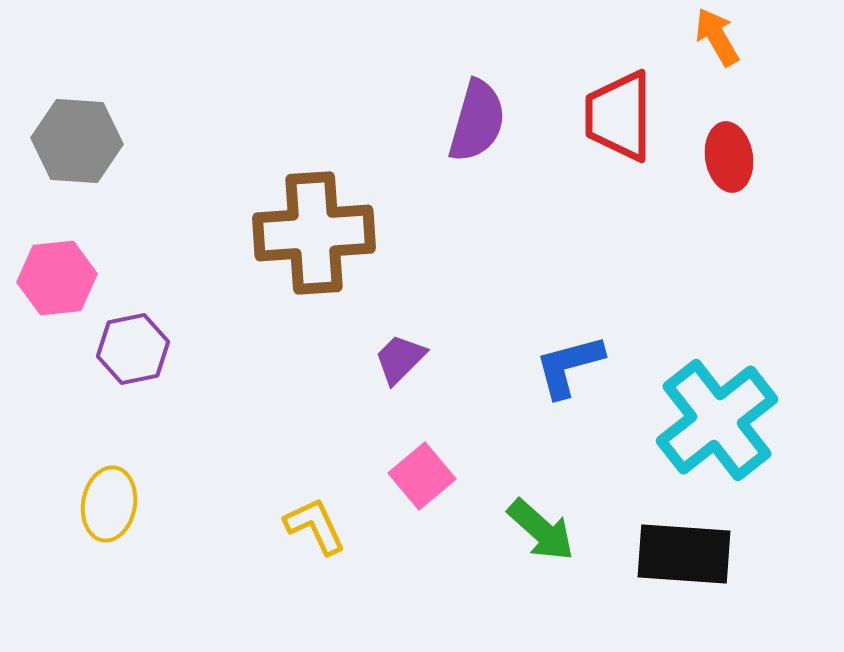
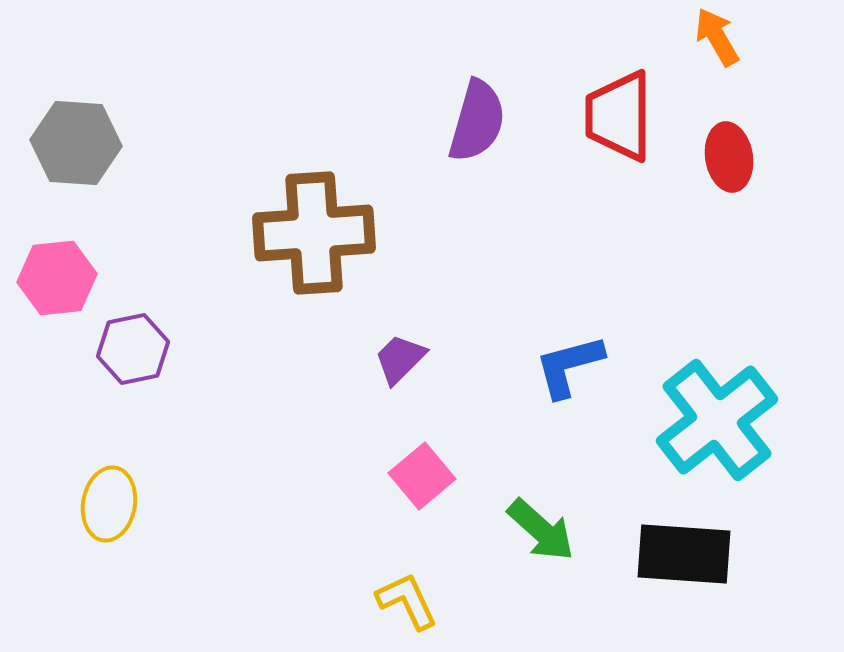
gray hexagon: moved 1 px left, 2 px down
yellow L-shape: moved 92 px right, 75 px down
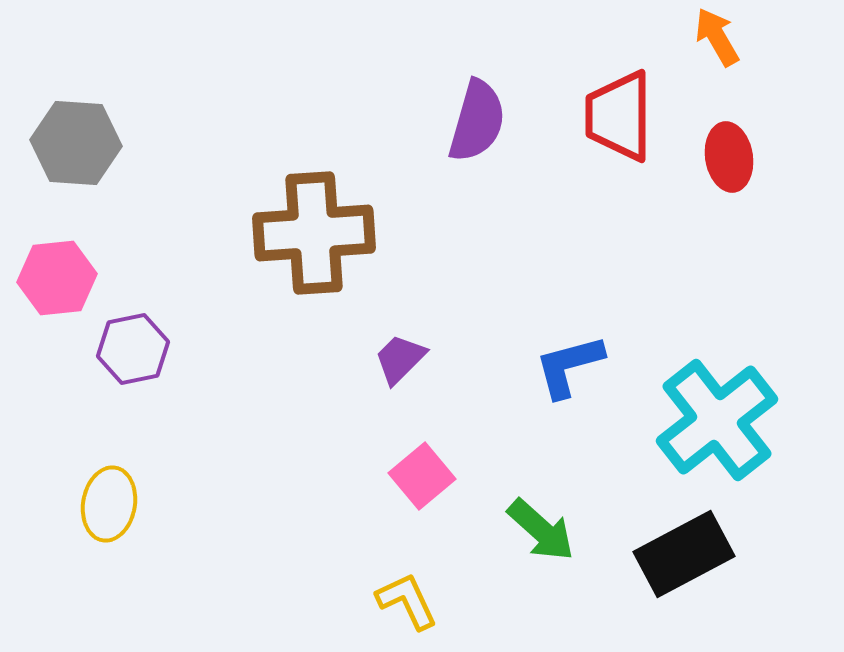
black rectangle: rotated 32 degrees counterclockwise
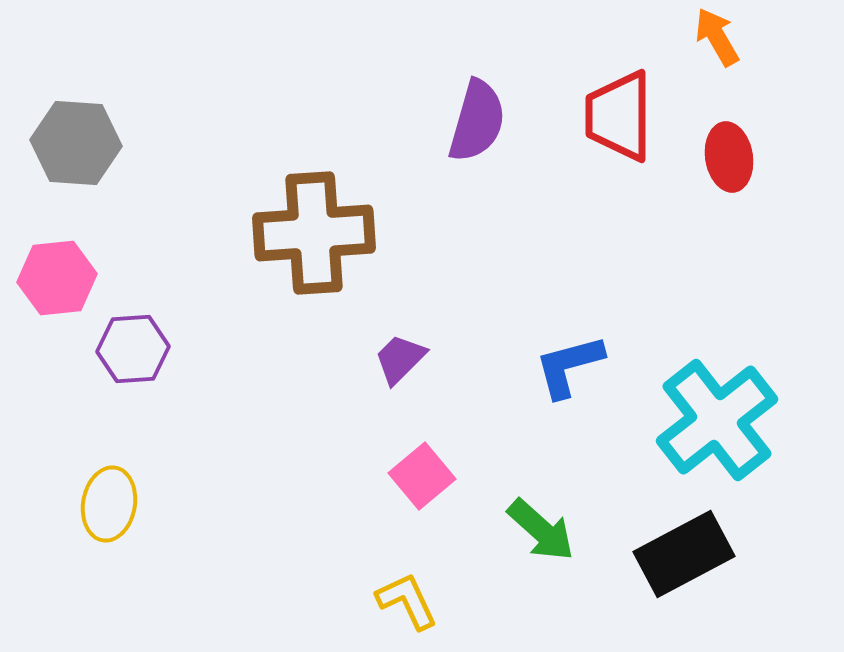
purple hexagon: rotated 8 degrees clockwise
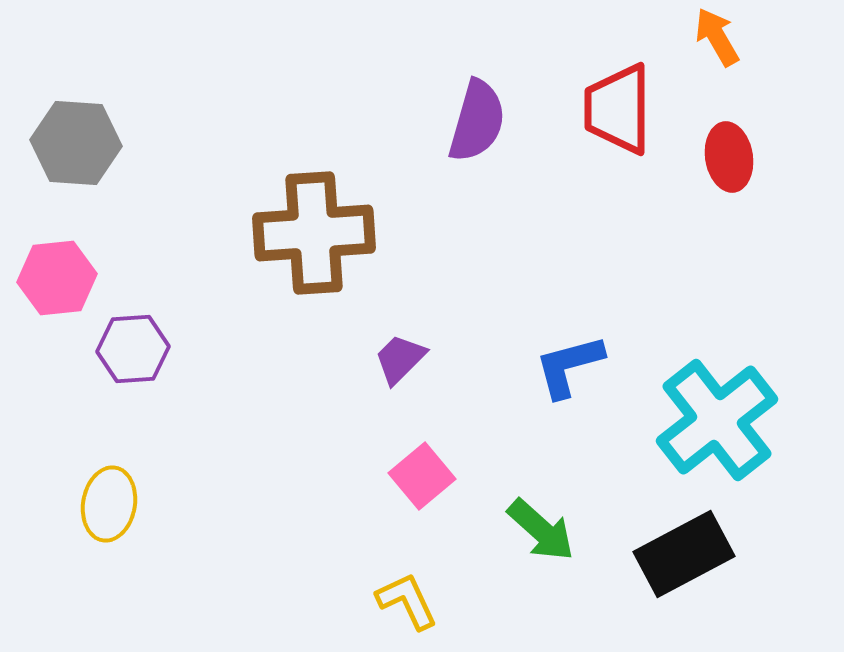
red trapezoid: moved 1 px left, 7 px up
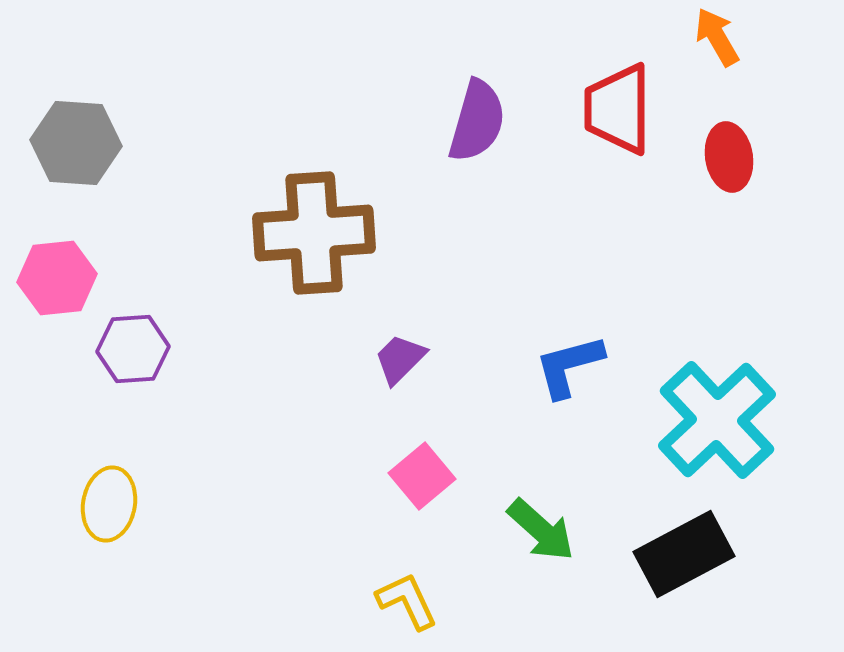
cyan cross: rotated 5 degrees counterclockwise
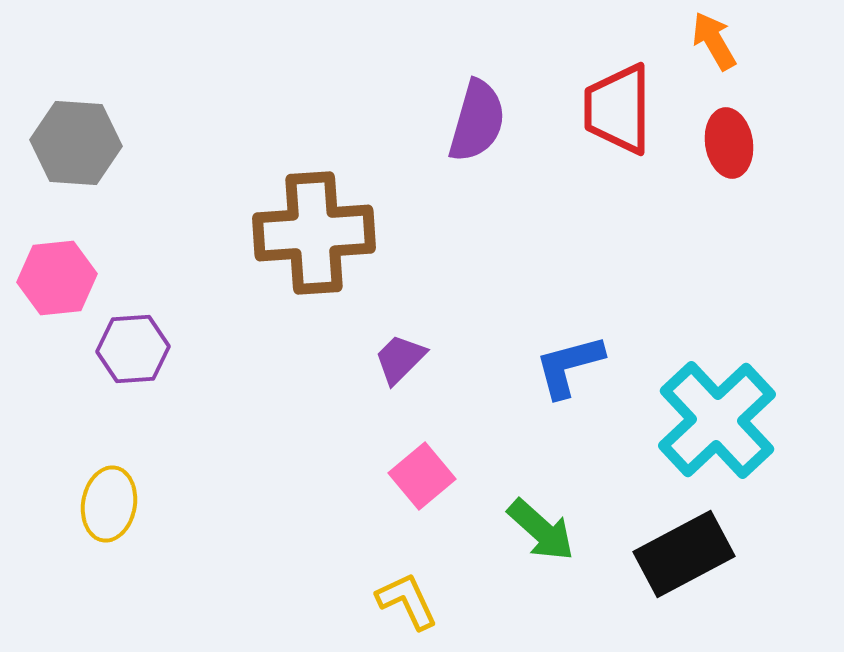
orange arrow: moved 3 px left, 4 px down
red ellipse: moved 14 px up
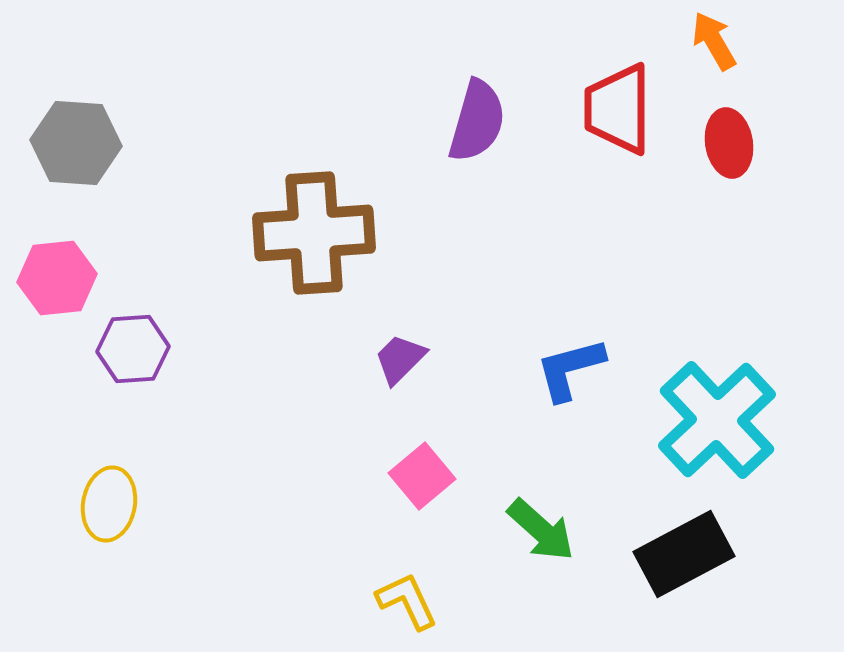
blue L-shape: moved 1 px right, 3 px down
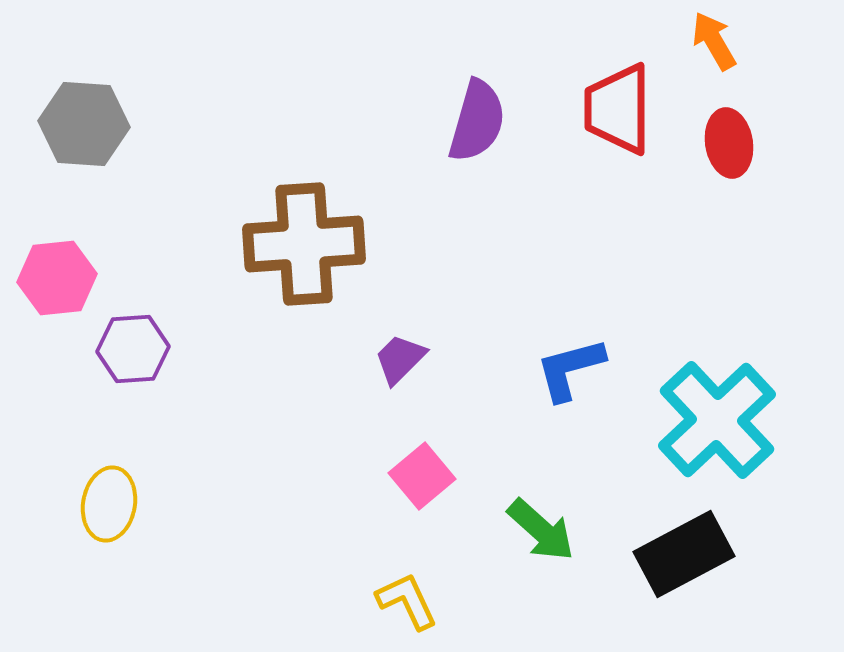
gray hexagon: moved 8 px right, 19 px up
brown cross: moved 10 px left, 11 px down
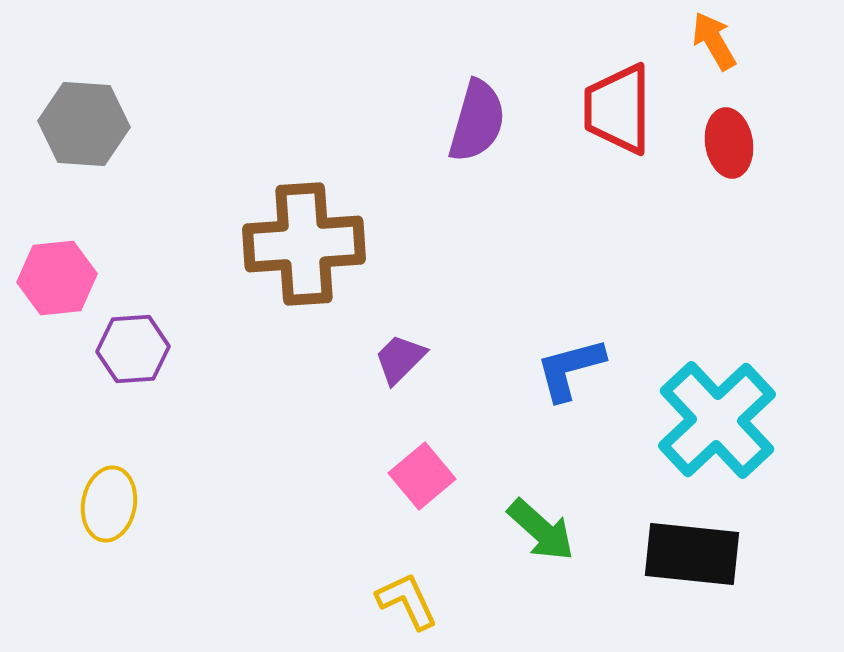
black rectangle: moved 8 px right; rotated 34 degrees clockwise
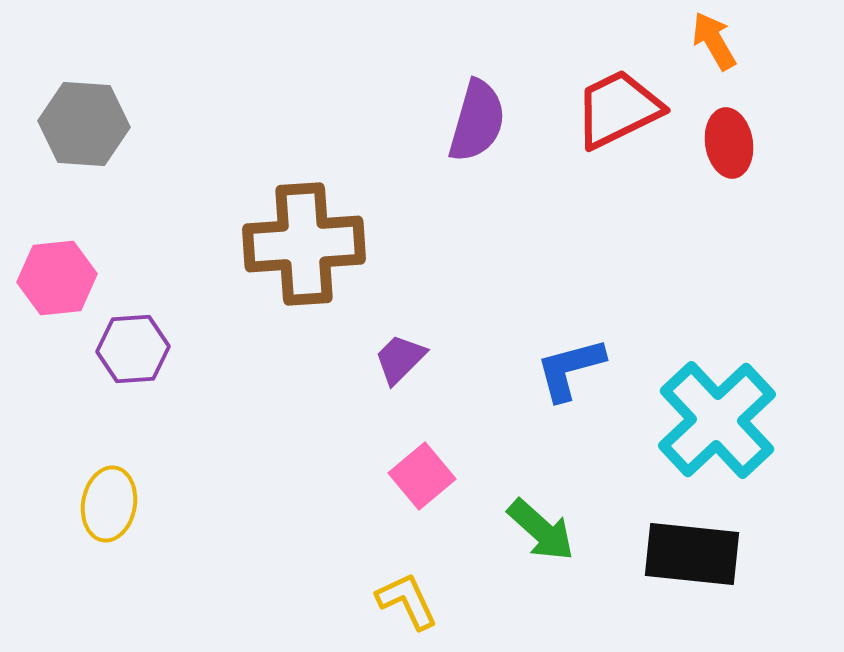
red trapezoid: rotated 64 degrees clockwise
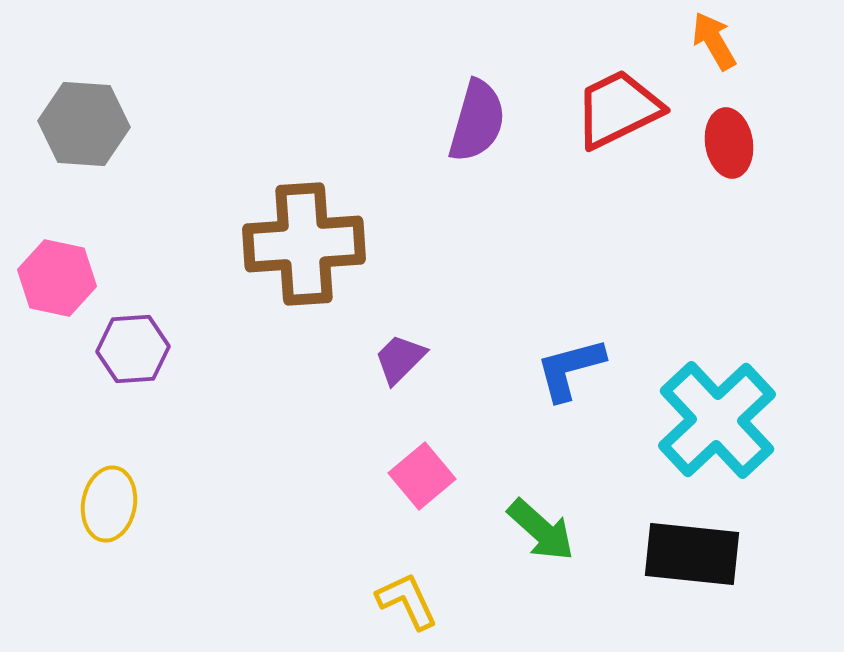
pink hexagon: rotated 18 degrees clockwise
